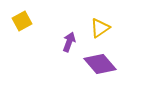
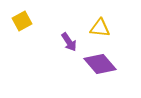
yellow triangle: rotated 40 degrees clockwise
purple arrow: rotated 126 degrees clockwise
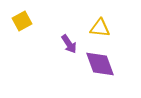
purple arrow: moved 2 px down
purple diamond: rotated 20 degrees clockwise
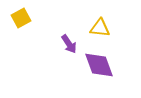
yellow square: moved 1 px left, 3 px up
purple diamond: moved 1 px left, 1 px down
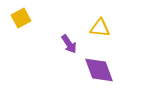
purple diamond: moved 5 px down
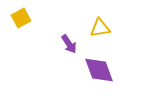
yellow triangle: rotated 15 degrees counterclockwise
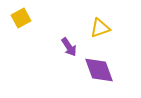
yellow triangle: rotated 10 degrees counterclockwise
purple arrow: moved 3 px down
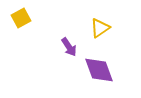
yellow triangle: rotated 15 degrees counterclockwise
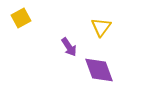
yellow triangle: moved 1 px right, 1 px up; rotated 20 degrees counterclockwise
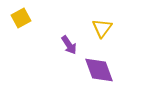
yellow triangle: moved 1 px right, 1 px down
purple arrow: moved 2 px up
